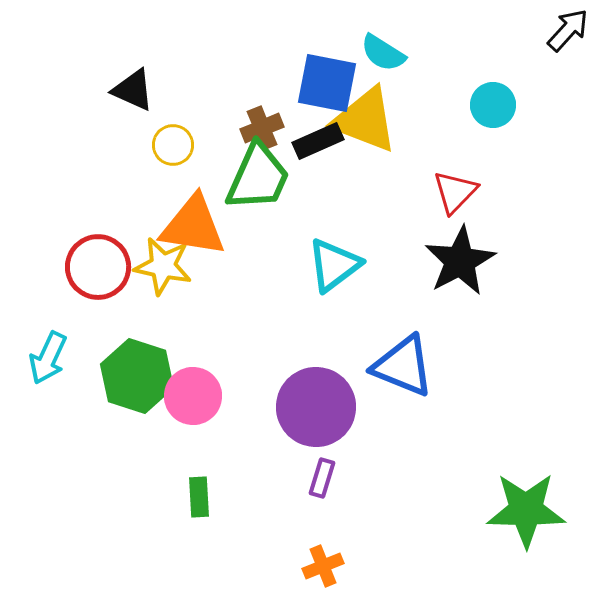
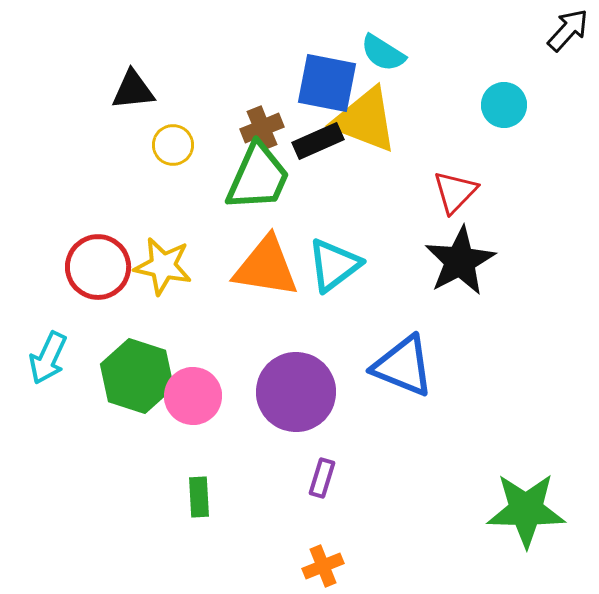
black triangle: rotated 30 degrees counterclockwise
cyan circle: moved 11 px right
orange triangle: moved 73 px right, 41 px down
purple circle: moved 20 px left, 15 px up
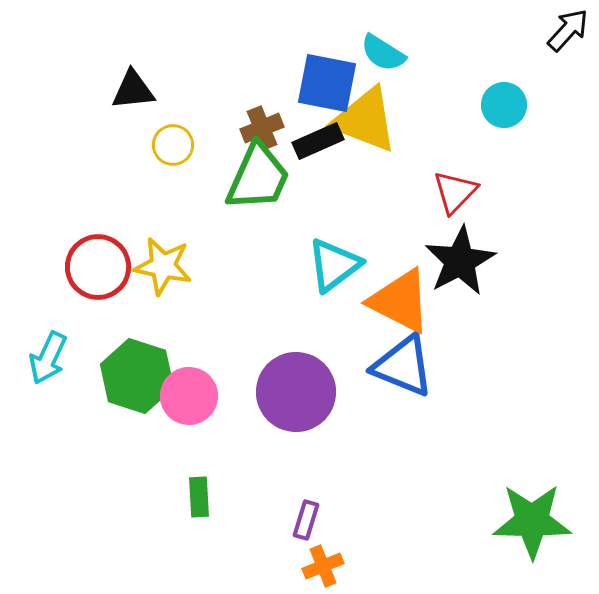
orange triangle: moved 134 px right, 34 px down; rotated 18 degrees clockwise
pink circle: moved 4 px left
purple rectangle: moved 16 px left, 42 px down
green star: moved 6 px right, 11 px down
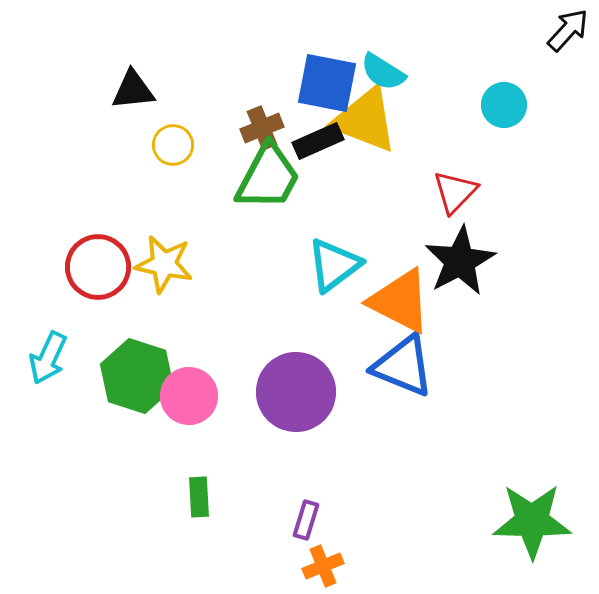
cyan semicircle: moved 19 px down
green trapezoid: moved 10 px right; rotated 4 degrees clockwise
yellow star: moved 1 px right, 2 px up
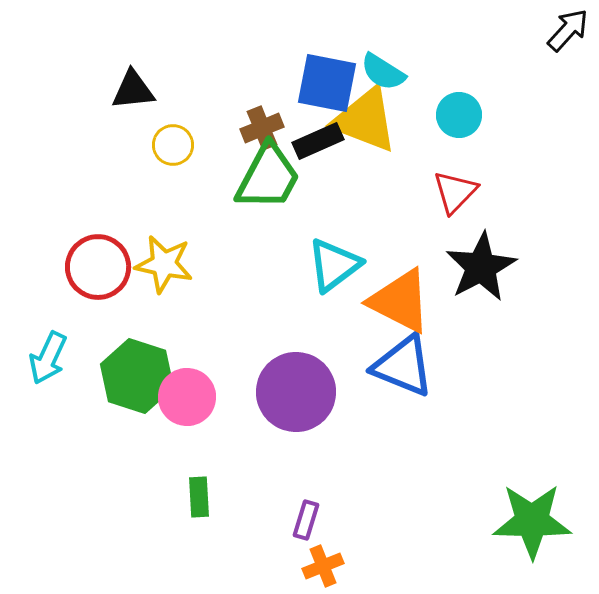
cyan circle: moved 45 px left, 10 px down
black star: moved 21 px right, 6 px down
pink circle: moved 2 px left, 1 px down
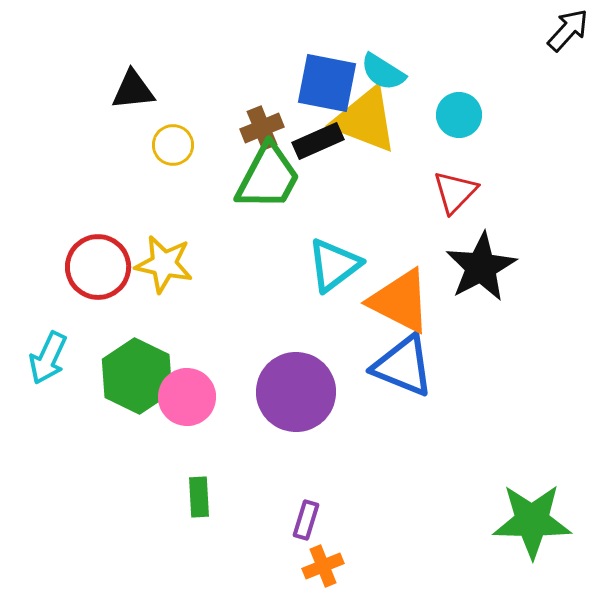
green hexagon: rotated 8 degrees clockwise
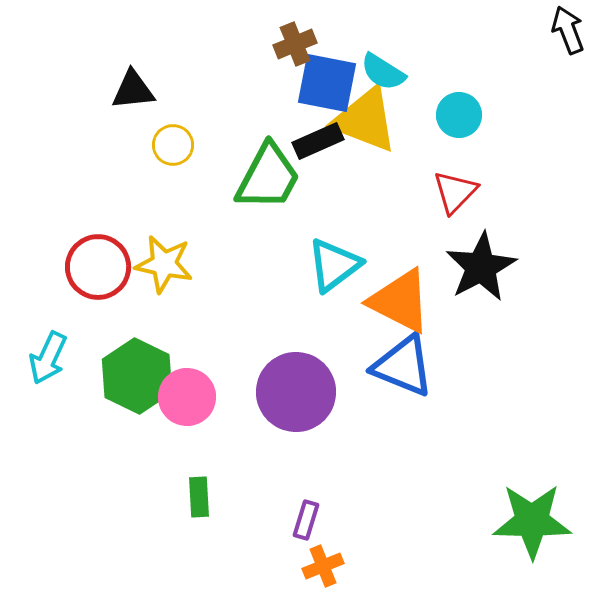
black arrow: rotated 63 degrees counterclockwise
brown cross: moved 33 px right, 84 px up
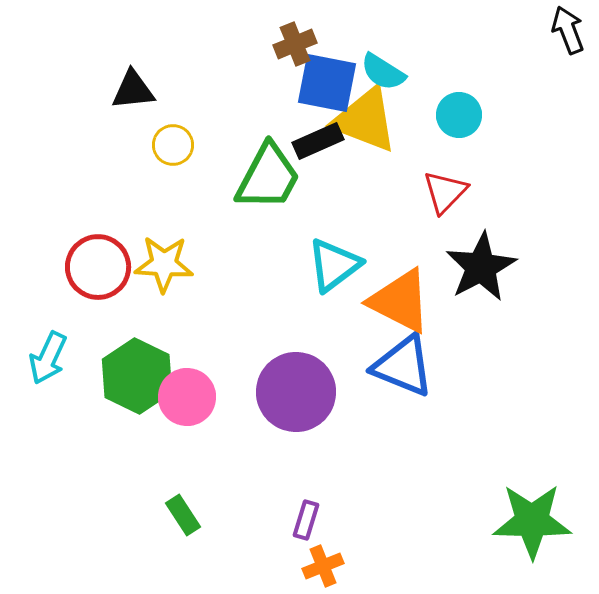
red triangle: moved 10 px left
yellow star: rotated 8 degrees counterclockwise
green rectangle: moved 16 px left, 18 px down; rotated 30 degrees counterclockwise
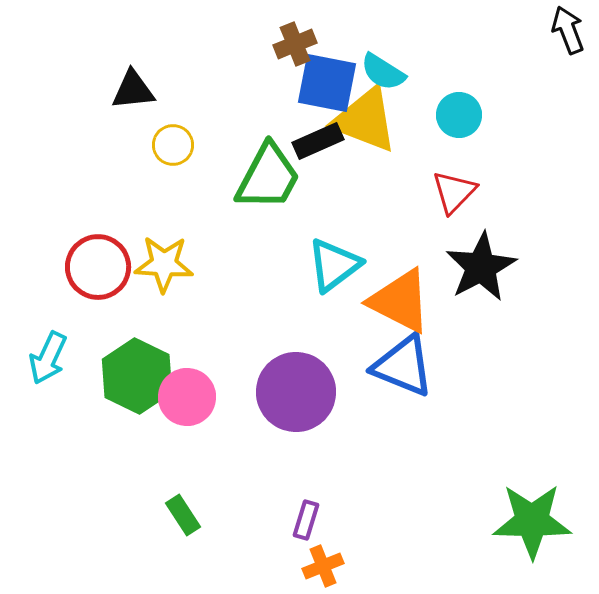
red triangle: moved 9 px right
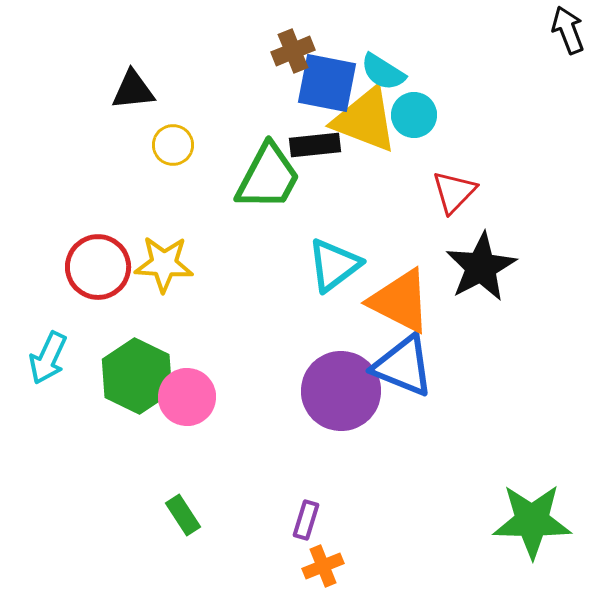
brown cross: moved 2 px left, 7 px down
cyan circle: moved 45 px left
black rectangle: moved 3 px left, 4 px down; rotated 18 degrees clockwise
purple circle: moved 45 px right, 1 px up
